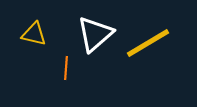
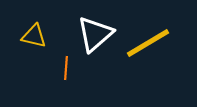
yellow triangle: moved 2 px down
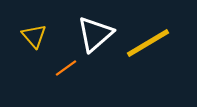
yellow triangle: rotated 36 degrees clockwise
orange line: rotated 50 degrees clockwise
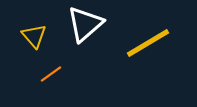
white triangle: moved 10 px left, 10 px up
orange line: moved 15 px left, 6 px down
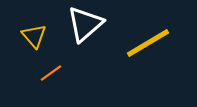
orange line: moved 1 px up
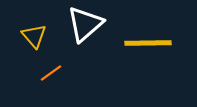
yellow line: rotated 30 degrees clockwise
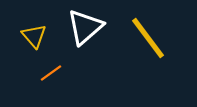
white triangle: moved 3 px down
yellow line: moved 5 px up; rotated 54 degrees clockwise
